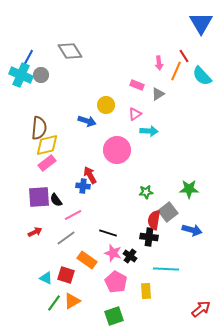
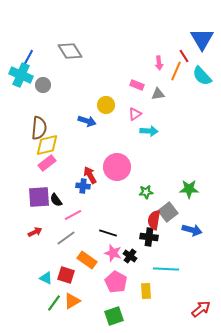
blue triangle at (201, 23): moved 1 px right, 16 px down
gray circle at (41, 75): moved 2 px right, 10 px down
gray triangle at (158, 94): rotated 24 degrees clockwise
pink circle at (117, 150): moved 17 px down
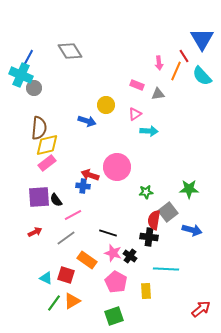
gray circle at (43, 85): moved 9 px left, 3 px down
red arrow at (90, 175): rotated 42 degrees counterclockwise
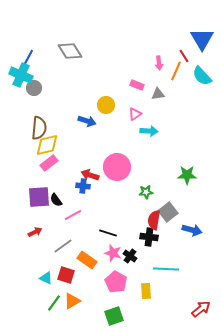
pink rectangle at (47, 163): moved 2 px right
green star at (189, 189): moved 2 px left, 14 px up
gray line at (66, 238): moved 3 px left, 8 px down
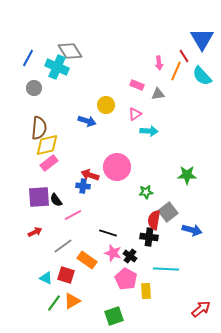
cyan cross at (21, 75): moved 36 px right, 8 px up
pink pentagon at (116, 282): moved 10 px right, 3 px up
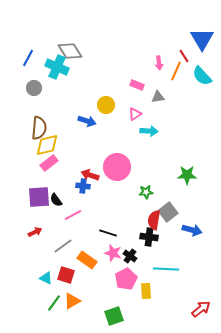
gray triangle at (158, 94): moved 3 px down
pink pentagon at (126, 279): rotated 15 degrees clockwise
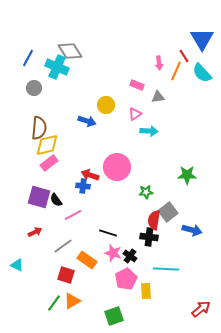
cyan semicircle at (202, 76): moved 3 px up
purple square at (39, 197): rotated 20 degrees clockwise
cyan triangle at (46, 278): moved 29 px left, 13 px up
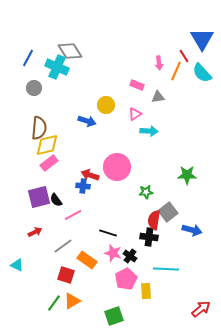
purple square at (39, 197): rotated 30 degrees counterclockwise
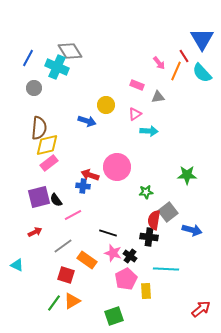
pink arrow at (159, 63): rotated 32 degrees counterclockwise
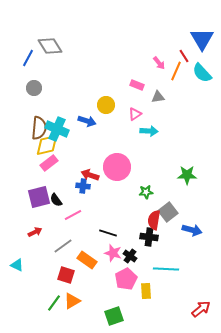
gray diamond at (70, 51): moved 20 px left, 5 px up
cyan cross at (57, 67): moved 62 px down
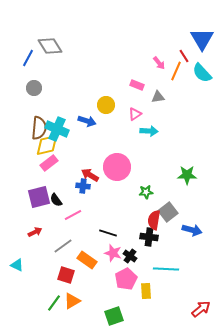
red arrow at (90, 175): rotated 12 degrees clockwise
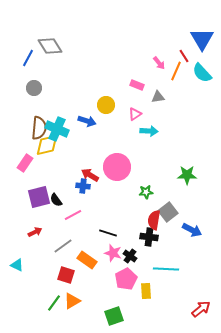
pink rectangle at (49, 163): moved 24 px left; rotated 18 degrees counterclockwise
blue arrow at (192, 230): rotated 12 degrees clockwise
